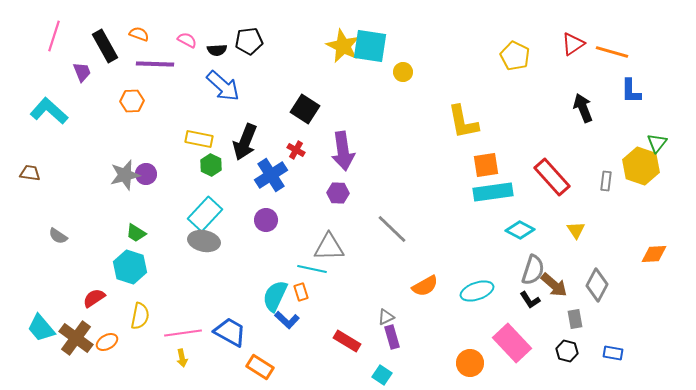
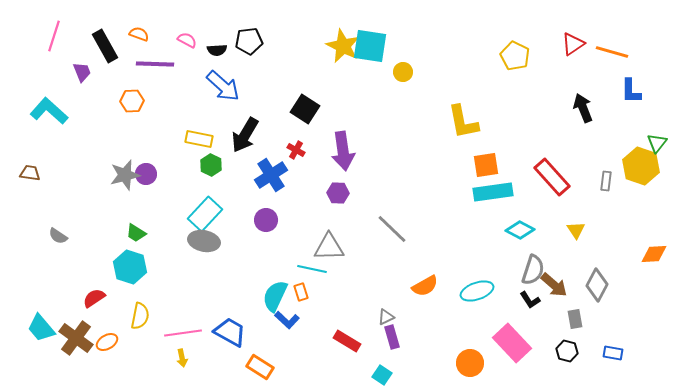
black arrow at (245, 142): moved 7 px up; rotated 9 degrees clockwise
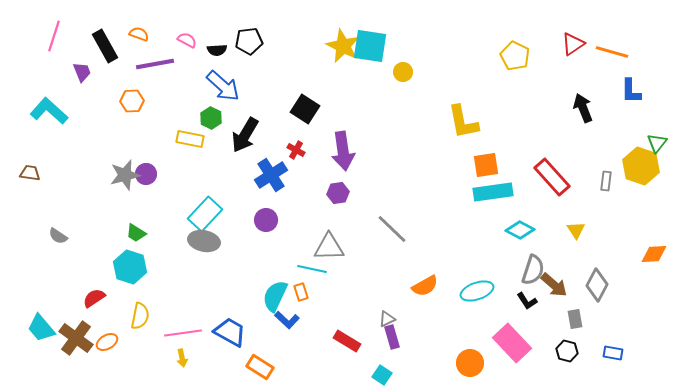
purple line at (155, 64): rotated 12 degrees counterclockwise
yellow rectangle at (199, 139): moved 9 px left
green hexagon at (211, 165): moved 47 px up
purple hexagon at (338, 193): rotated 10 degrees counterclockwise
black L-shape at (530, 300): moved 3 px left, 1 px down
gray triangle at (386, 317): moved 1 px right, 2 px down
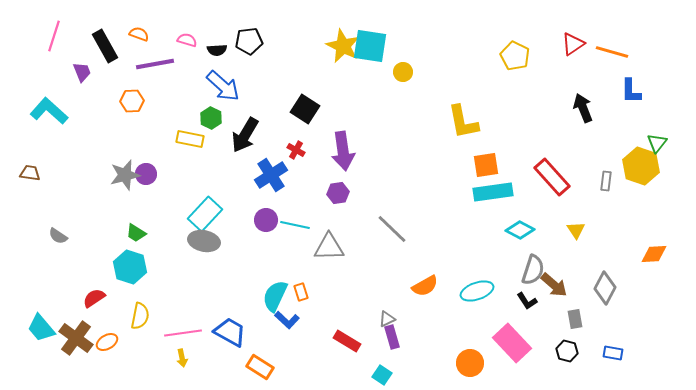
pink semicircle at (187, 40): rotated 12 degrees counterclockwise
cyan line at (312, 269): moved 17 px left, 44 px up
gray diamond at (597, 285): moved 8 px right, 3 px down
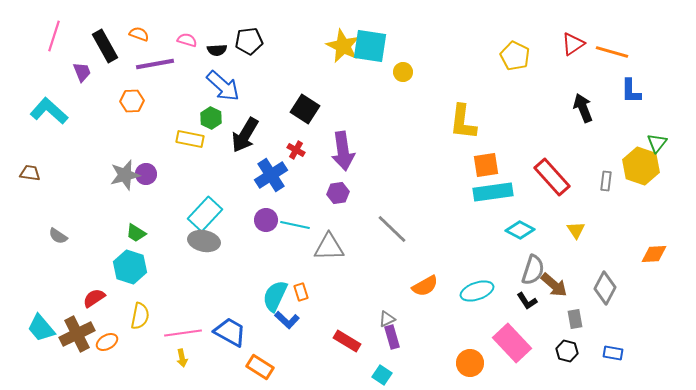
yellow L-shape at (463, 122): rotated 18 degrees clockwise
brown cross at (76, 338): moved 1 px right, 4 px up; rotated 28 degrees clockwise
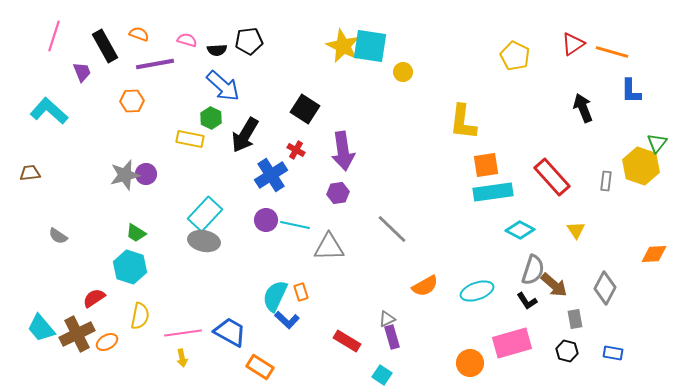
brown trapezoid at (30, 173): rotated 15 degrees counterclockwise
pink rectangle at (512, 343): rotated 63 degrees counterclockwise
